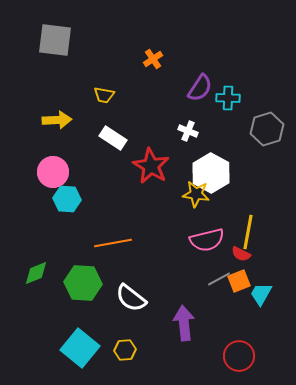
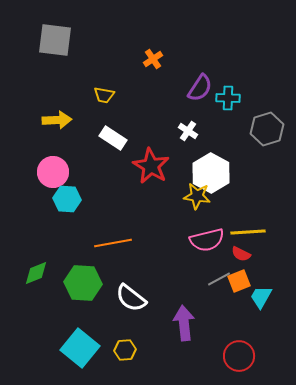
white cross: rotated 12 degrees clockwise
yellow star: moved 1 px right, 2 px down
yellow line: rotated 76 degrees clockwise
cyan trapezoid: moved 3 px down
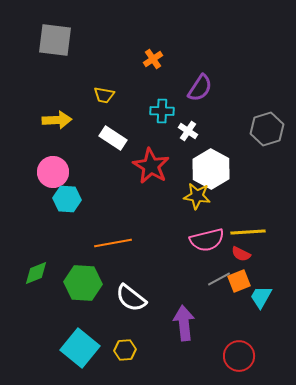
cyan cross: moved 66 px left, 13 px down
white hexagon: moved 4 px up
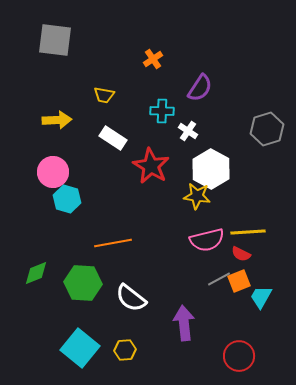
cyan hexagon: rotated 12 degrees clockwise
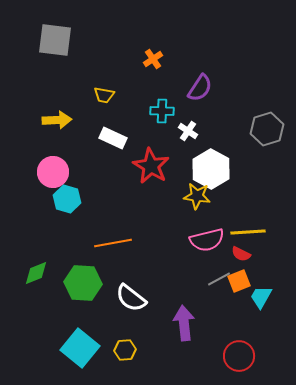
white rectangle: rotated 8 degrees counterclockwise
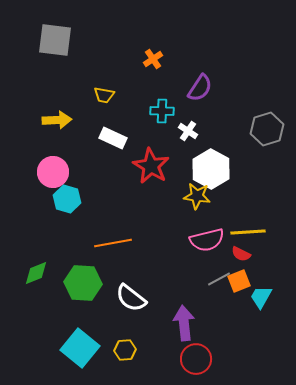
red circle: moved 43 px left, 3 px down
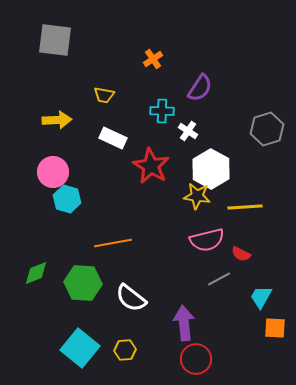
yellow line: moved 3 px left, 25 px up
orange square: moved 36 px right, 47 px down; rotated 25 degrees clockwise
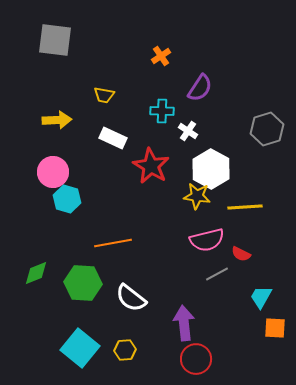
orange cross: moved 8 px right, 3 px up
gray line: moved 2 px left, 5 px up
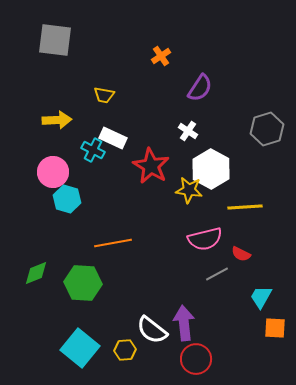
cyan cross: moved 69 px left, 39 px down; rotated 25 degrees clockwise
yellow star: moved 8 px left, 6 px up
pink semicircle: moved 2 px left, 1 px up
white semicircle: moved 21 px right, 32 px down
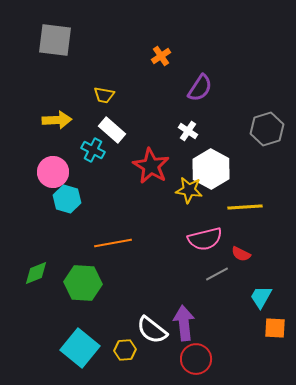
white rectangle: moved 1 px left, 8 px up; rotated 16 degrees clockwise
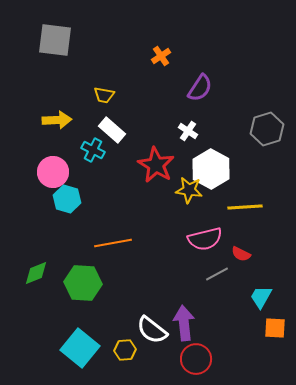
red star: moved 5 px right, 1 px up
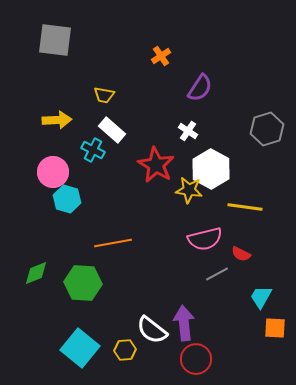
yellow line: rotated 12 degrees clockwise
